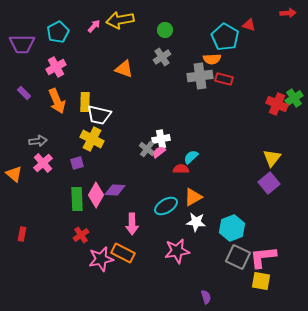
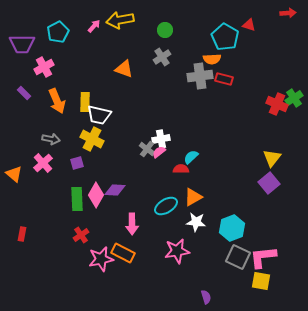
pink cross at (56, 67): moved 12 px left
gray arrow at (38, 141): moved 13 px right, 2 px up; rotated 18 degrees clockwise
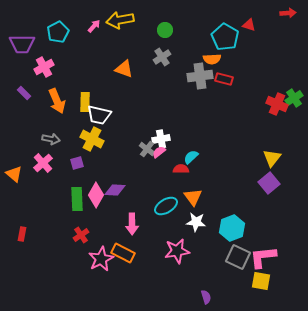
orange triangle at (193, 197): rotated 36 degrees counterclockwise
pink star at (101, 259): rotated 15 degrees counterclockwise
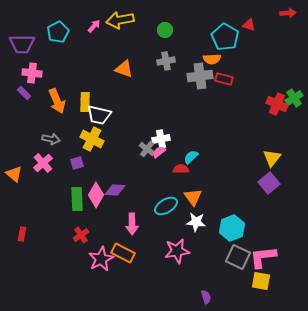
gray cross at (162, 57): moved 4 px right, 4 px down; rotated 24 degrees clockwise
pink cross at (44, 67): moved 12 px left, 6 px down; rotated 36 degrees clockwise
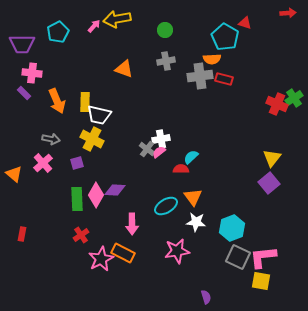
yellow arrow at (120, 20): moved 3 px left, 1 px up
red triangle at (249, 25): moved 4 px left, 2 px up
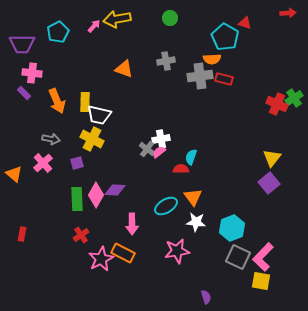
green circle at (165, 30): moved 5 px right, 12 px up
cyan semicircle at (191, 157): rotated 28 degrees counterclockwise
pink L-shape at (263, 257): rotated 40 degrees counterclockwise
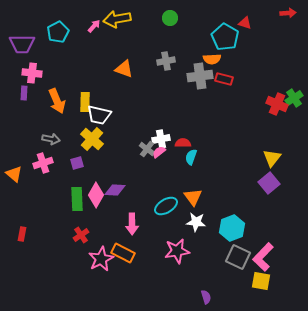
purple rectangle at (24, 93): rotated 48 degrees clockwise
yellow cross at (92, 139): rotated 15 degrees clockwise
pink cross at (43, 163): rotated 24 degrees clockwise
red semicircle at (181, 169): moved 2 px right, 26 px up
